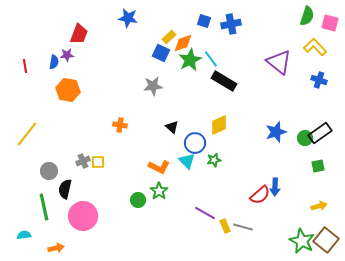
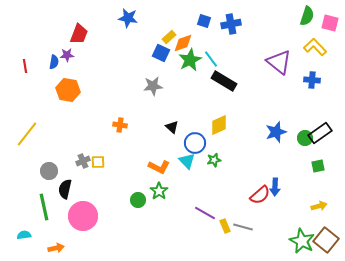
blue cross at (319, 80): moved 7 px left; rotated 14 degrees counterclockwise
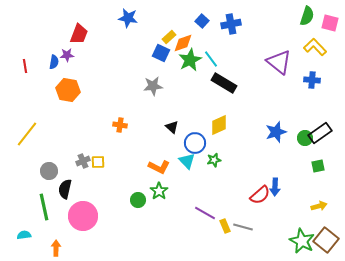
blue square at (204, 21): moved 2 px left; rotated 24 degrees clockwise
black rectangle at (224, 81): moved 2 px down
orange arrow at (56, 248): rotated 77 degrees counterclockwise
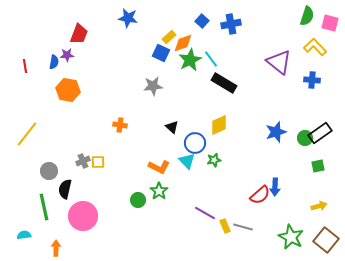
green star at (302, 241): moved 11 px left, 4 px up
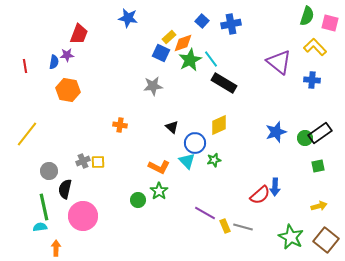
cyan semicircle at (24, 235): moved 16 px right, 8 px up
